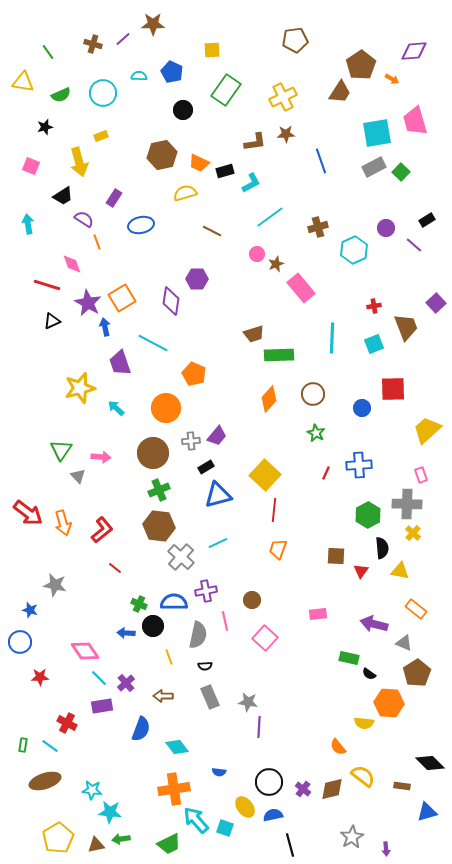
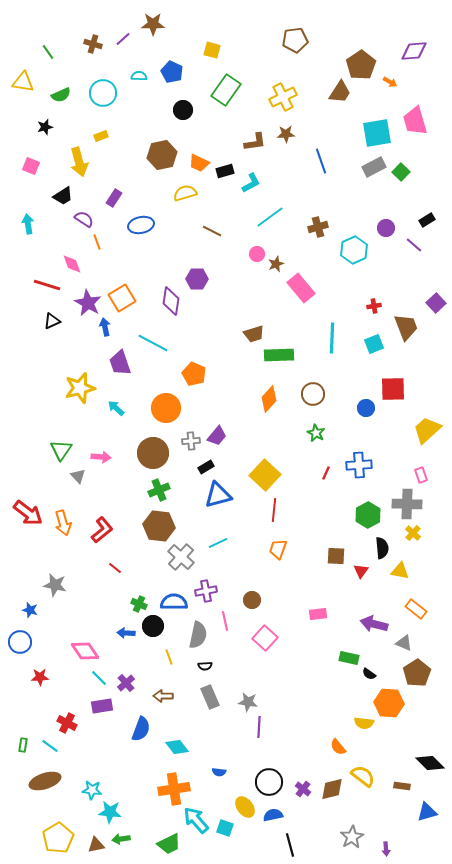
yellow square at (212, 50): rotated 18 degrees clockwise
orange arrow at (392, 79): moved 2 px left, 3 px down
blue circle at (362, 408): moved 4 px right
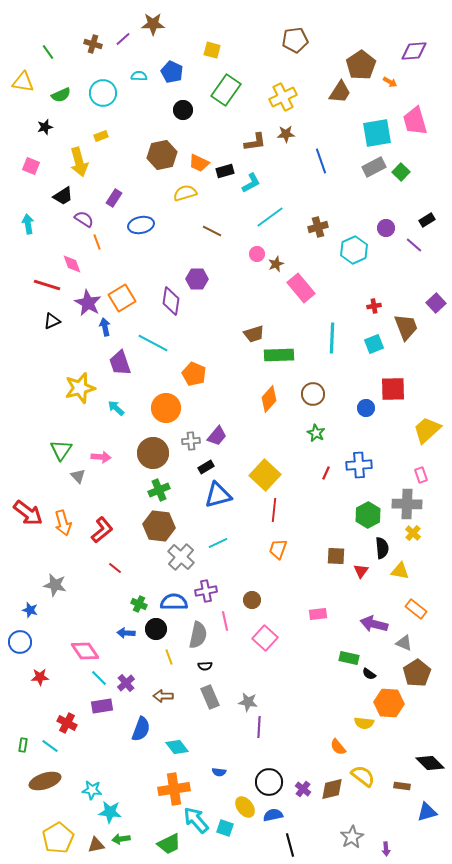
black circle at (153, 626): moved 3 px right, 3 px down
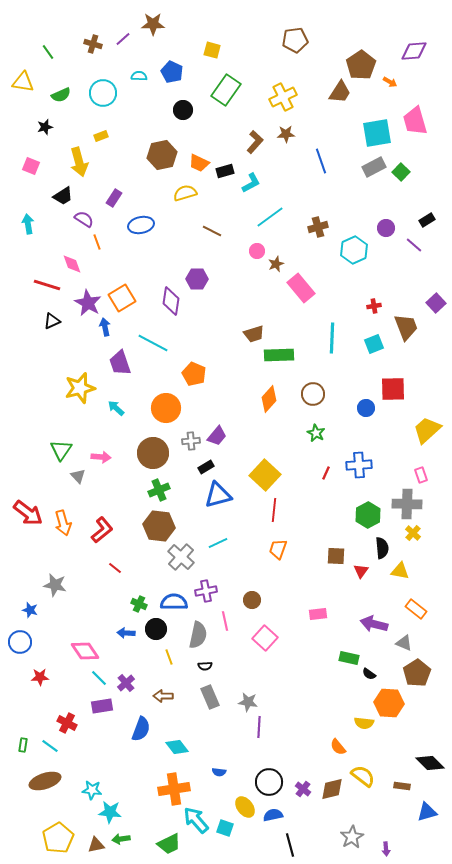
brown L-shape at (255, 142): rotated 40 degrees counterclockwise
pink circle at (257, 254): moved 3 px up
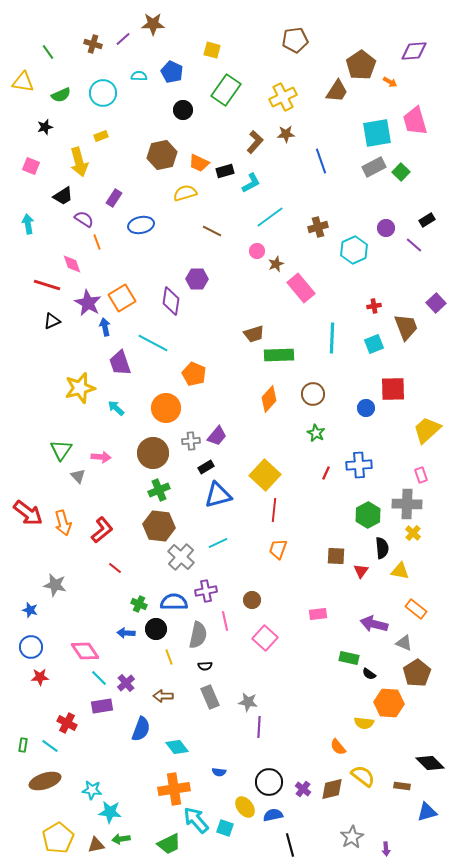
brown trapezoid at (340, 92): moved 3 px left, 1 px up
blue circle at (20, 642): moved 11 px right, 5 px down
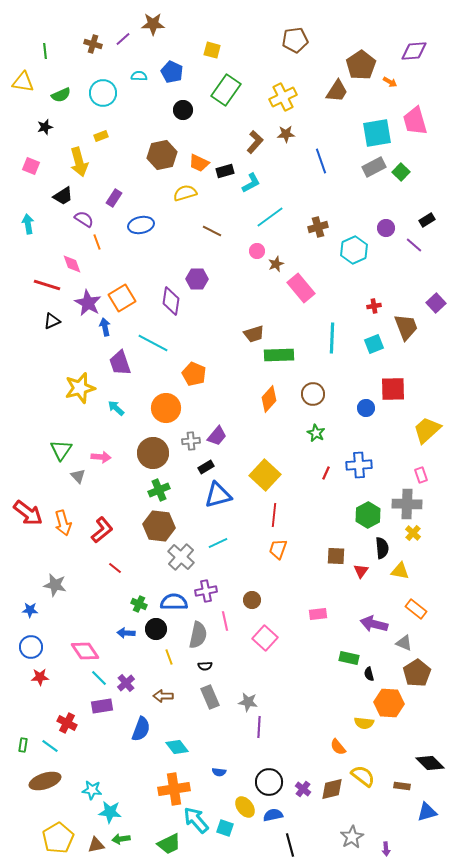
green line at (48, 52): moved 3 px left, 1 px up; rotated 28 degrees clockwise
red line at (274, 510): moved 5 px down
blue star at (30, 610): rotated 14 degrees counterclockwise
black semicircle at (369, 674): rotated 40 degrees clockwise
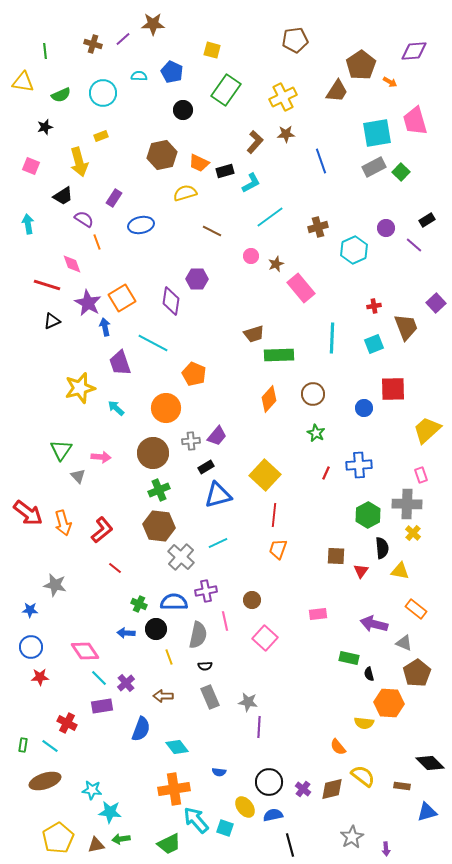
pink circle at (257, 251): moved 6 px left, 5 px down
blue circle at (366, 408): moved 2 px left
